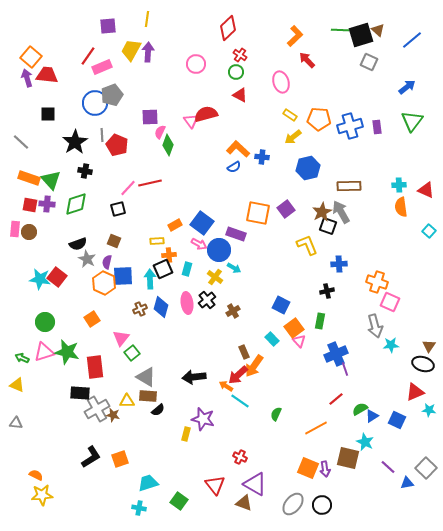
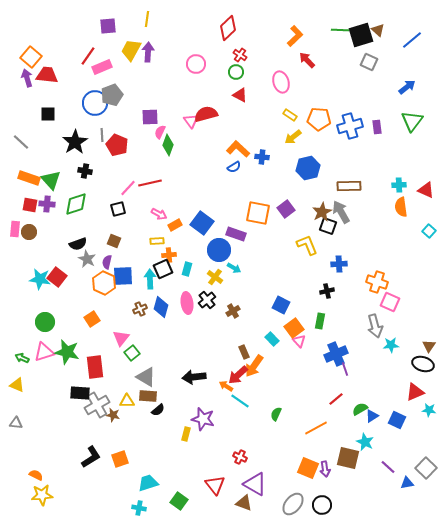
pink arrow at (199, 244): moved 40 px left, 30 px up
gray cross at (97, 409): moved 4 px up
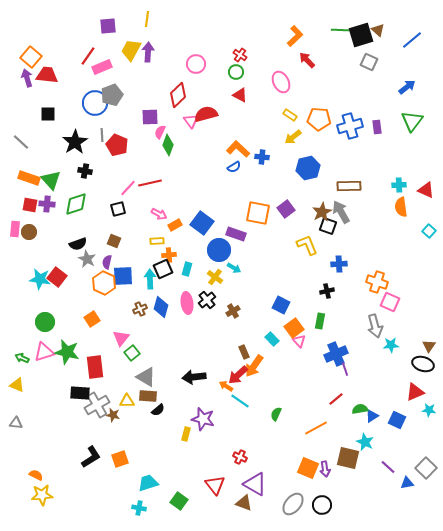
red diamond at (228, 28): moved 50 px left, 67 px down
pink ellipse at (281, 82): rotated 10 degrees counterclockwise
green semicircle at (360, 409): rotated 21 degrees clockwise
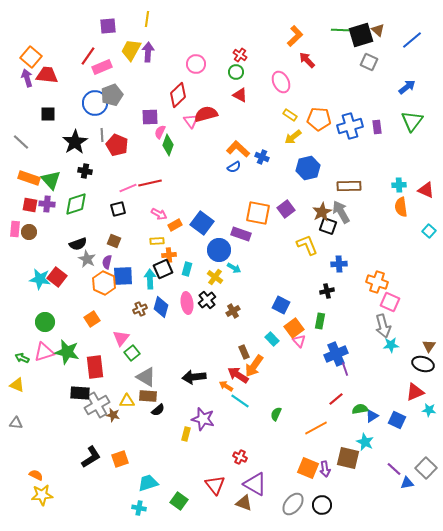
blue cross at (262, 157): rotated 16 degrees clockwise
pink line at (128, 188): rotated 24 degrees clockwise
purple rectangle at (236, 234): moved 5 px right
gray arrow at (375, 326): moved 8 px right
red arrow at (238, 375): rotated 75 degrees clockwise
purple line at (388, 467): moved 6 px right, 2 px down
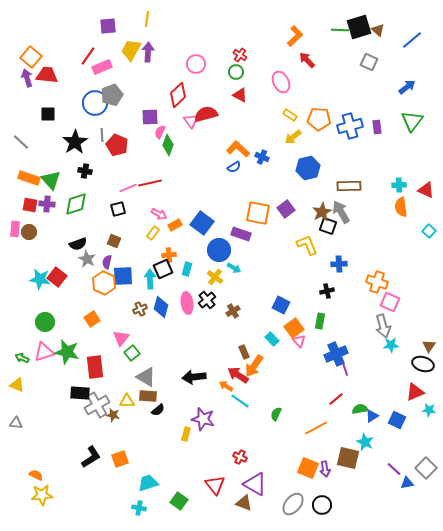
black square at (361, 35): moved 2 px left, 8 px up
yellow rectangle at (157, 241): moved 4 px left, 8 px up; rotated 48 degrees counterclockwise
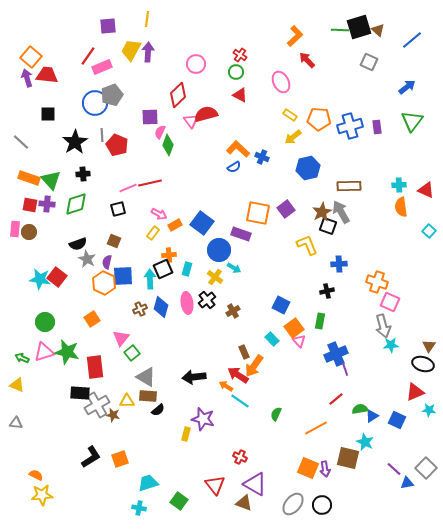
black cross at (85, 171): moved 2 px left, 3 px down; rotated 16 degrees counterclockwise
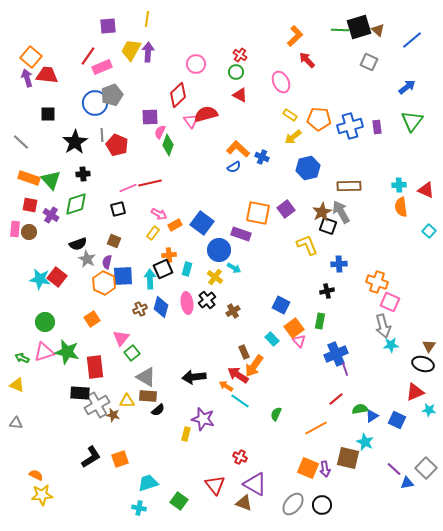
purple cross at (47, 204): moved 4 px right, 11 px down; rotated 28 degrees clockwise
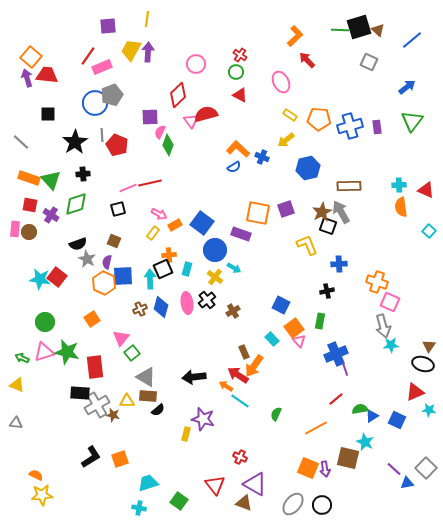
yellow arrow at (293, 137): moved 7 px left, 3 px down
purple square at (286, 209): rotated 18 degrees clockwise
blue circle at (219, 250): moved 4 px left
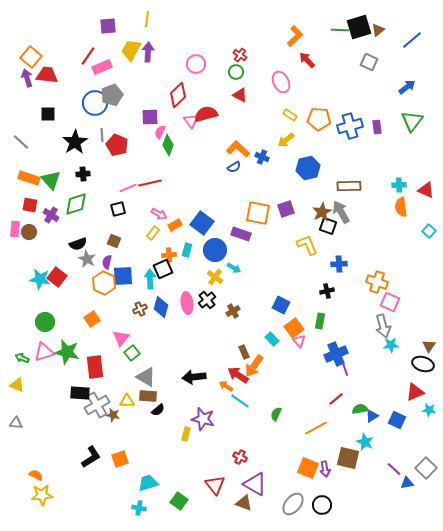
brown triangle at (378, 30): rotated 40 degrees clockwise
cyan rectangle at (187, 269): moved 19 px up
